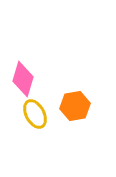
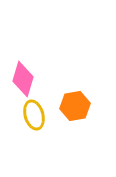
yellow ellipse: moved 1 px left, 1 px down; rotated 12 degrees clockwise
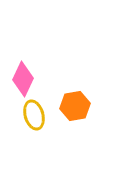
pink diamond: rotated 8 degrees clockwise
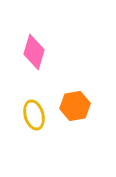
pink diamond: moved 11 px right, 27 px up; rotated 8 degrees counterclockwise
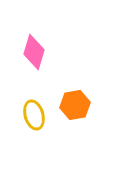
orange hexagon: moved 1 px up
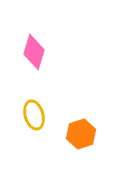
orange hexagon: moved 6 px right, 29 px down; rotated 8 degrees counterclockwise
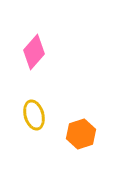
pink diamond: rotated 24 degrees clockwise
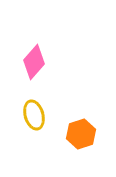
pink diamond: moved 10 px down
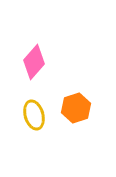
orange hexagon: moved 5 px left, 26 px up
